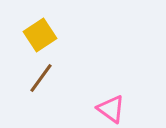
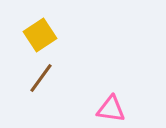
pink triangle: rotated 28 degrees counterclockwise
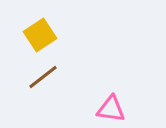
brown line: moved 2 px right, 1 px up; rotated 16 degrees clockwise
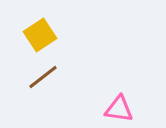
pink triangle: moved 8 px right
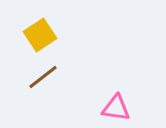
pink triangle: moved 3 px left, 1 px up
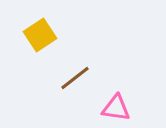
brown line: moved 32 px right, 1 px down
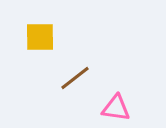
yellow square: moved 2 px down; rotated 32 degrees clockwise
